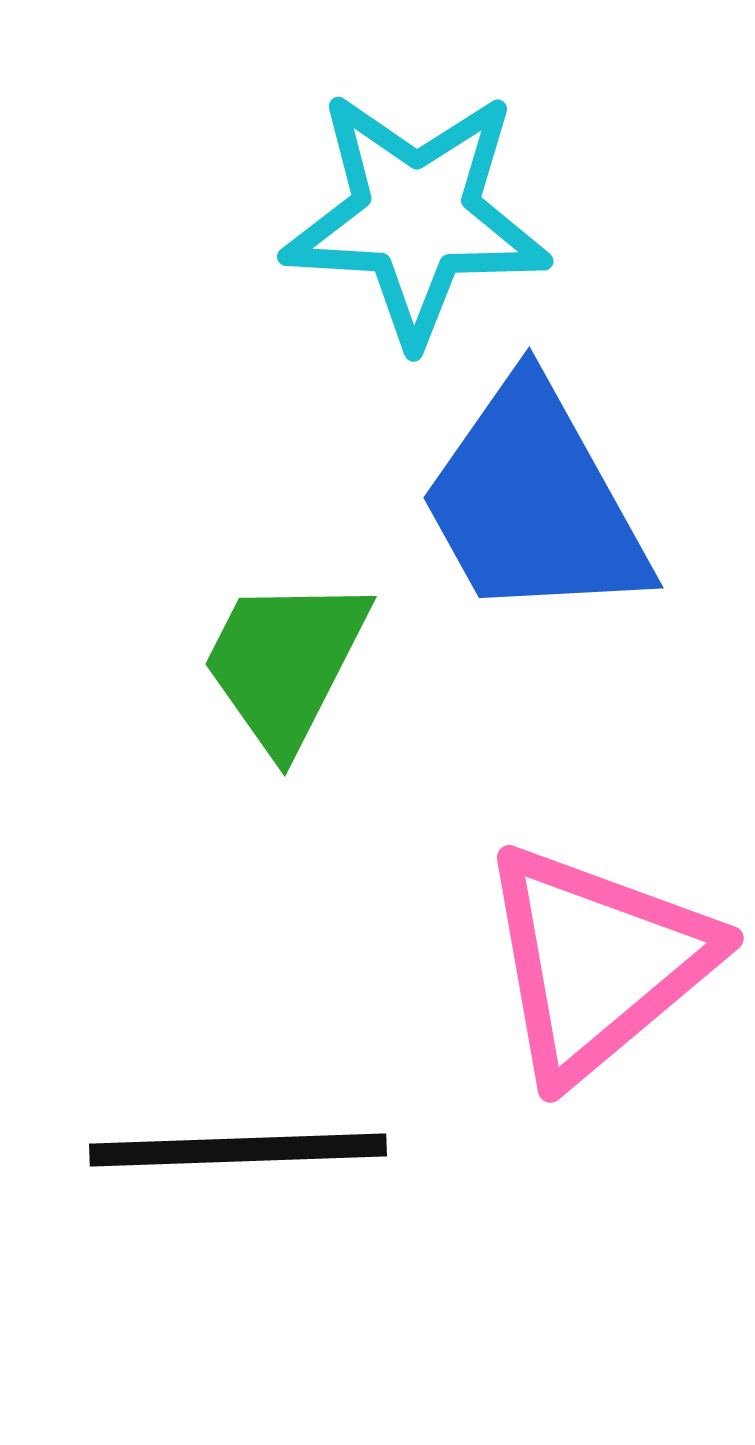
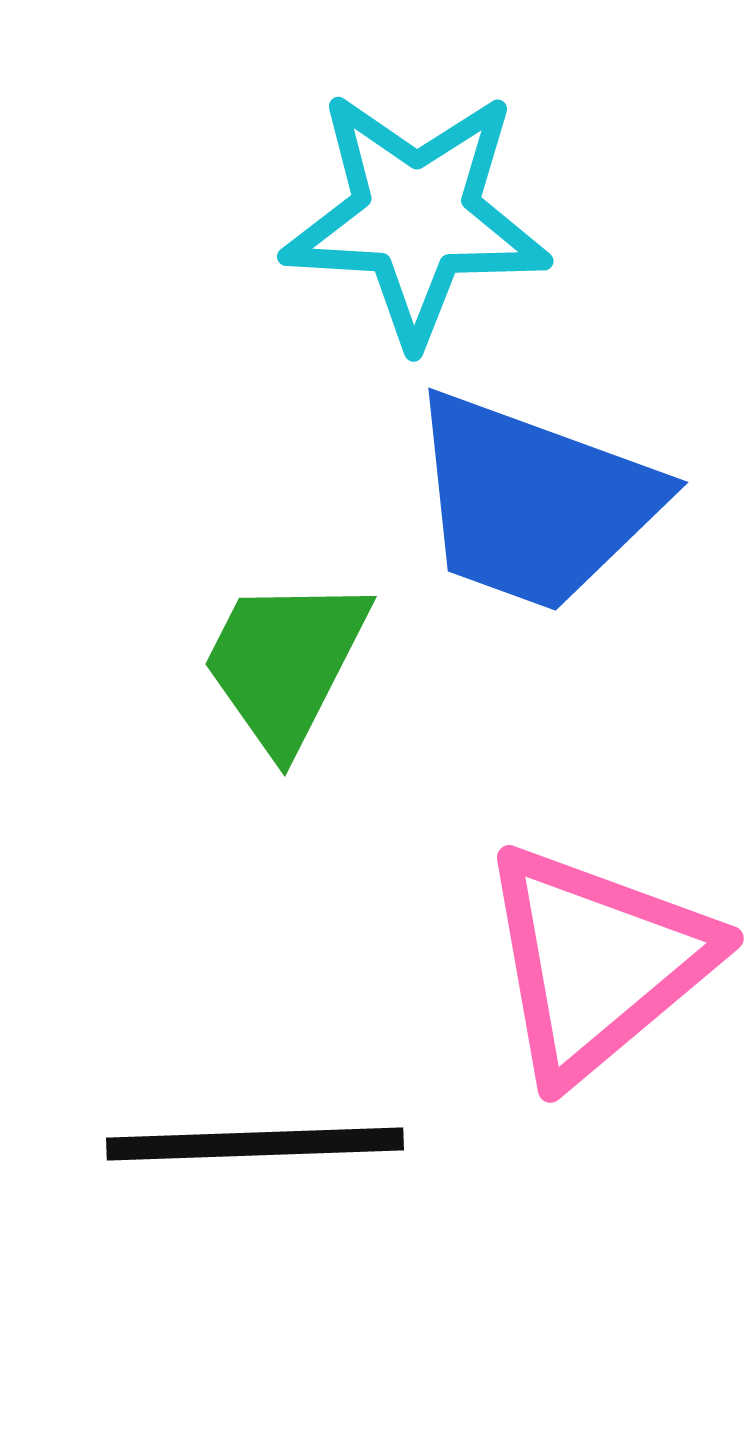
blue trapezoid: rotated 41 degrees counterclockwise
black line: moved 17 px right, 6 px up
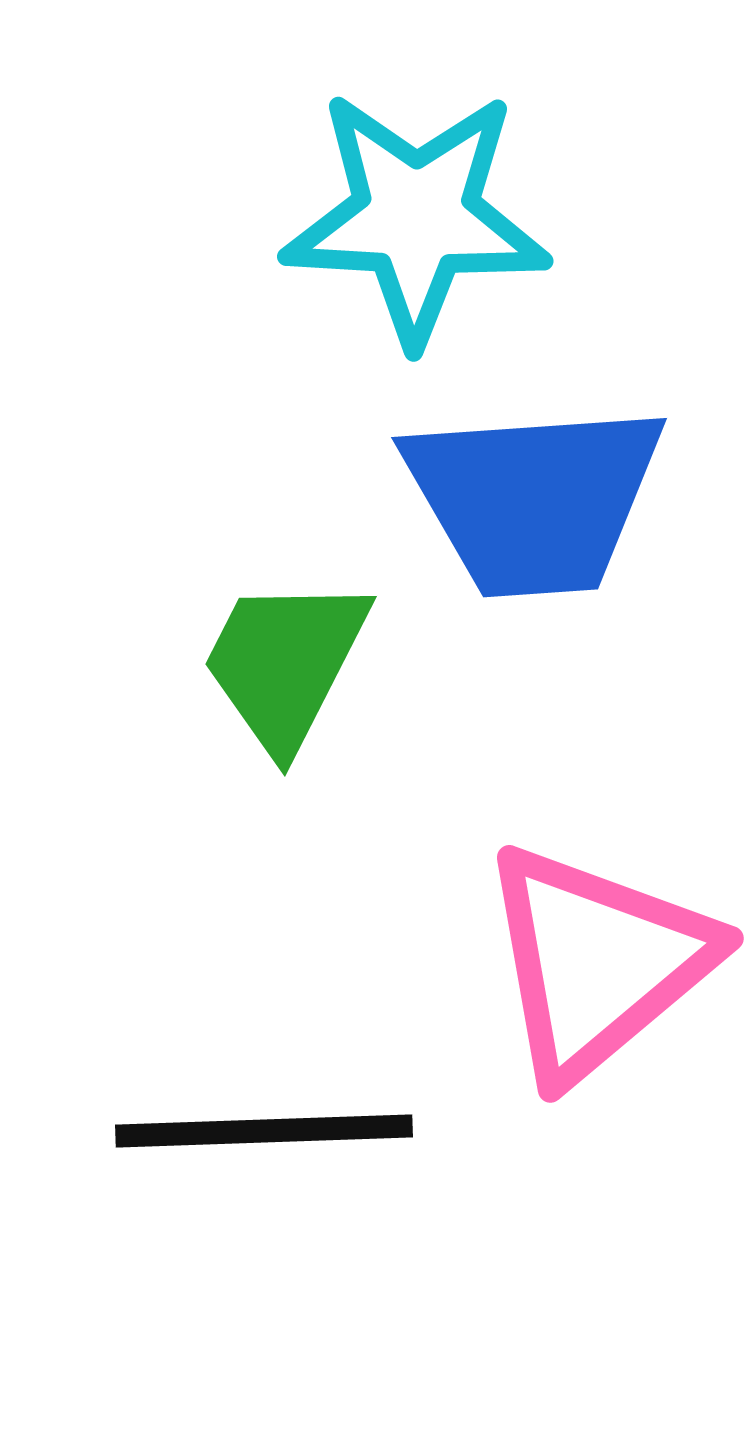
blue trapezoid: moved 3 px up; rotated 24 degrees counterclockwise
black line: moved 9 px right, 13 px up
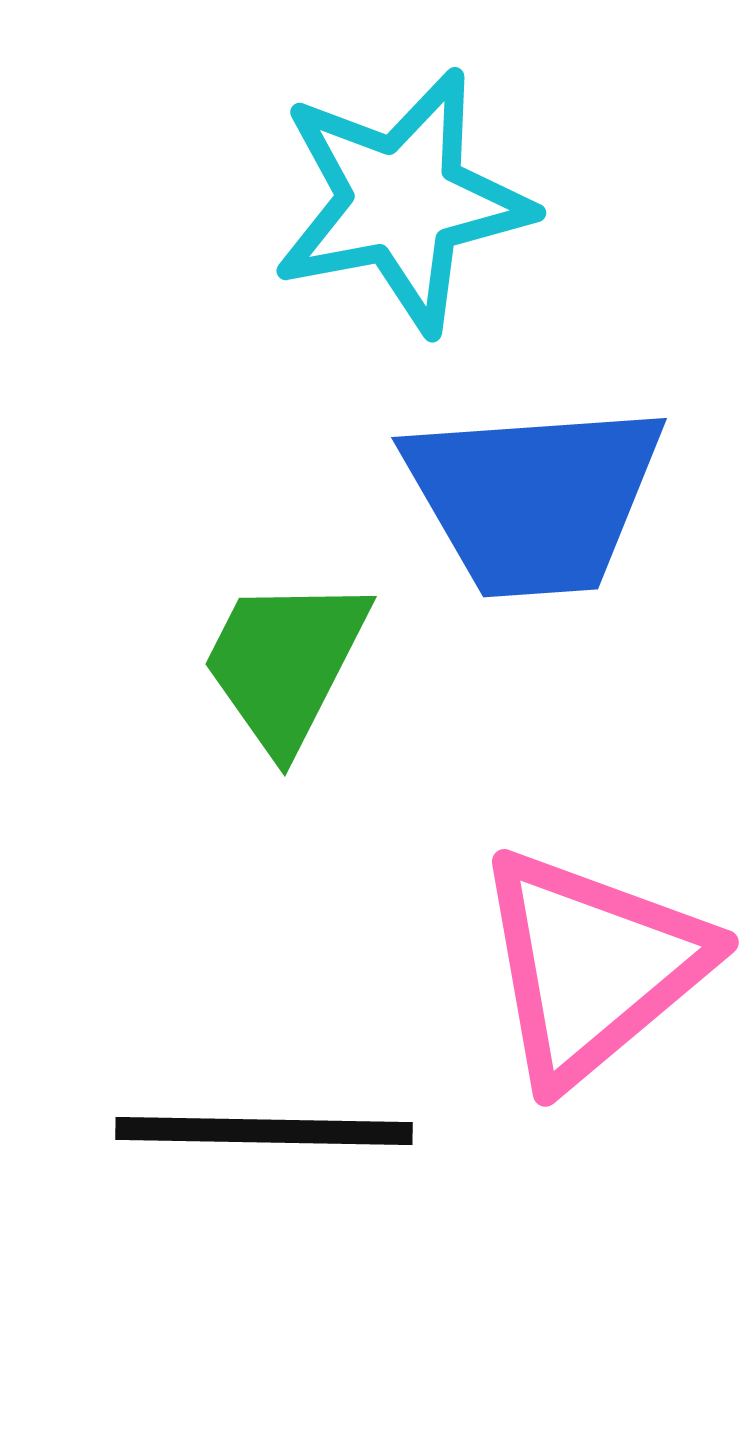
cyan star: moved 14 px left, 16 px up; rotated 14 degrees counterclockwise
pink triangle: moved 5 px left, 4 px down
black line: rotated 3 degrees clockwise
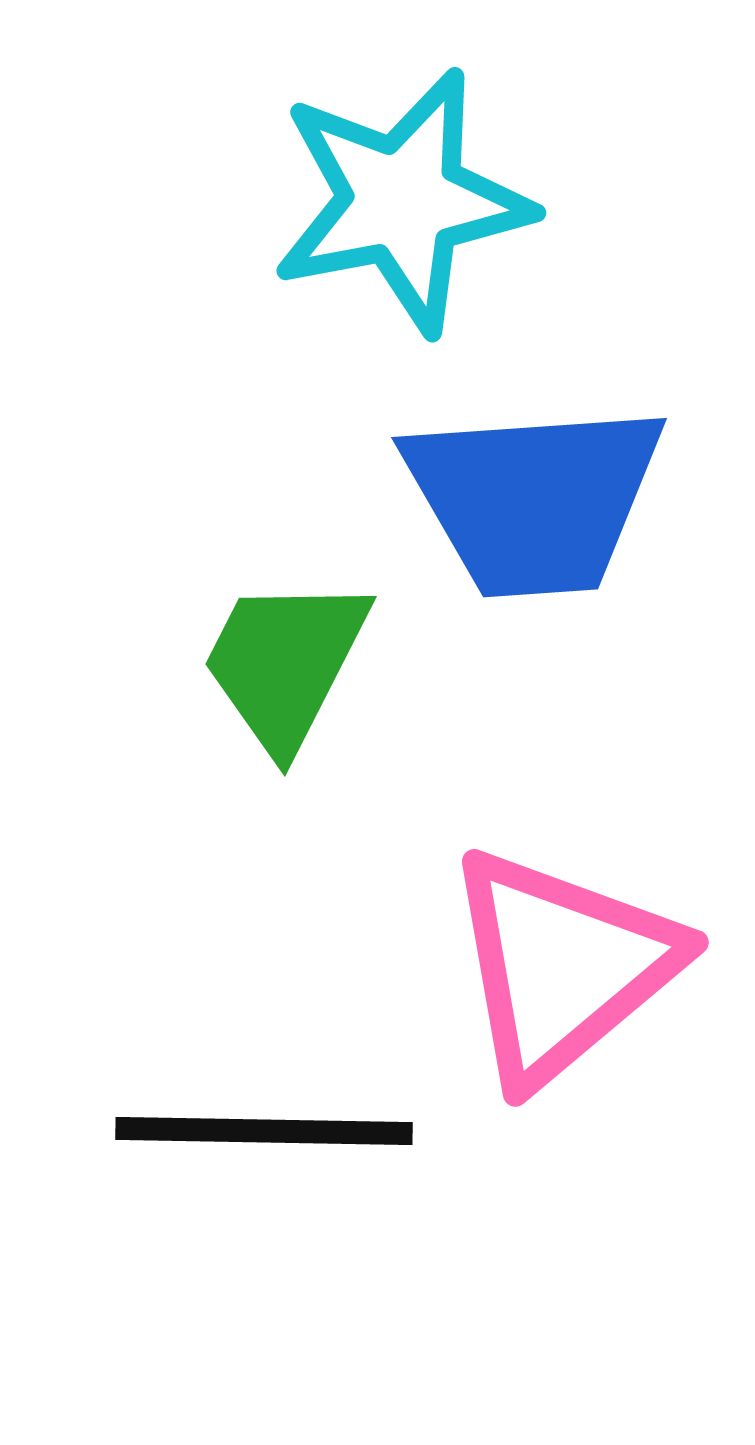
pink triangle: moved 30 px left
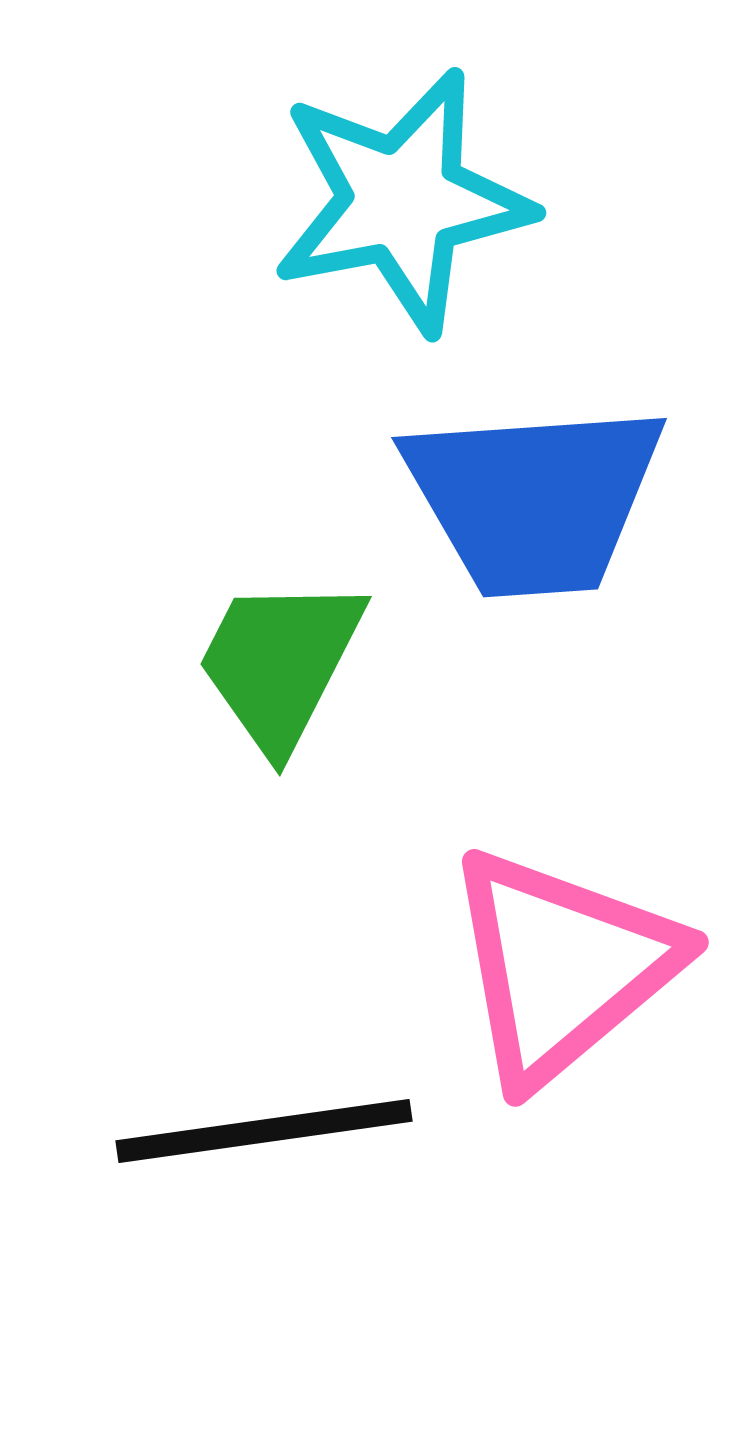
green trapezoid: moved 5 px left
black line: rotated 9 degrees counterclockwise
